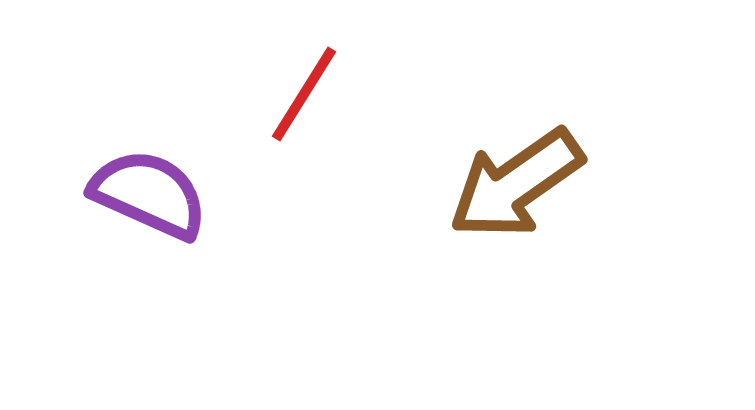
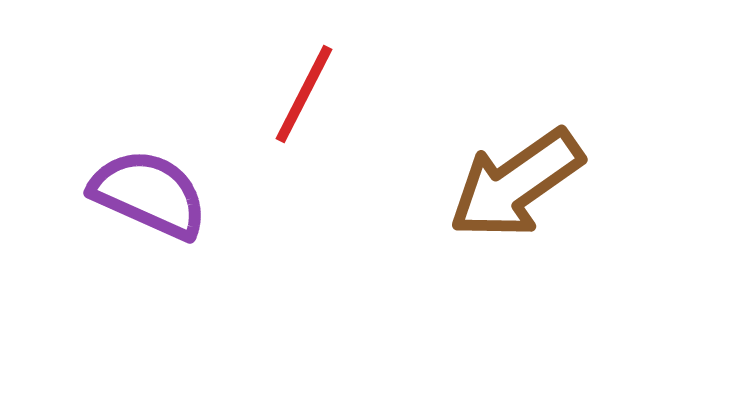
red line: rotated 5 degrees counterclockwise
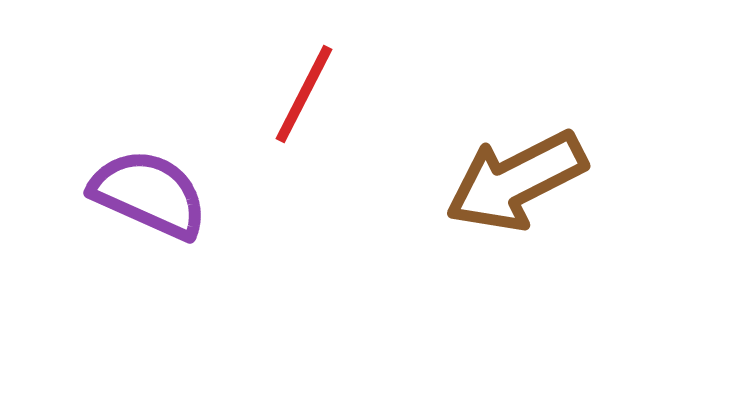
brown arrow: moved 3 px up; rotated 8 degrees clockwise
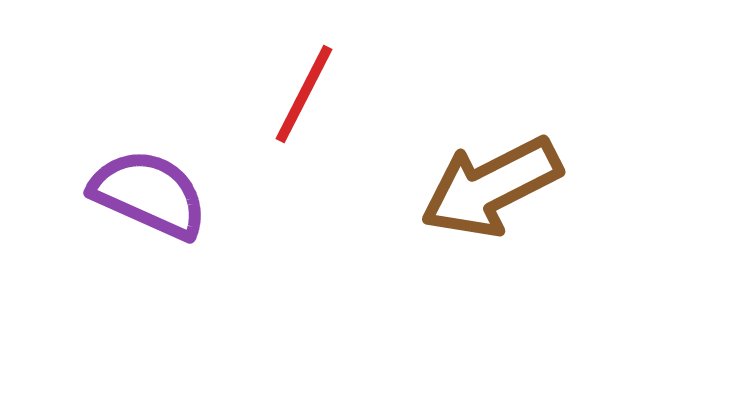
brown arrow: moved 25 px left, 6 px down
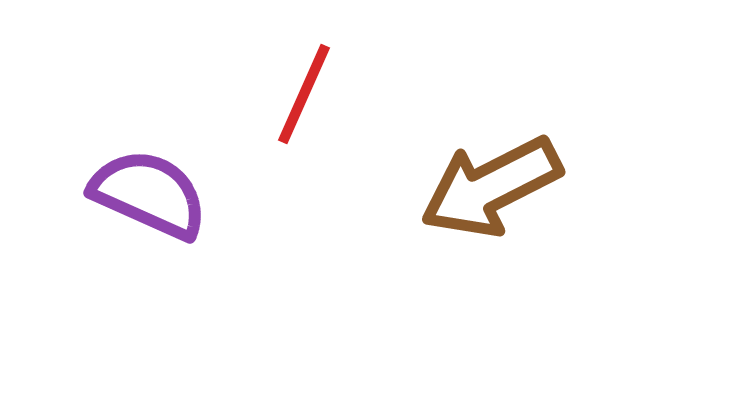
red line: rotated 3 degrees counterclockwise
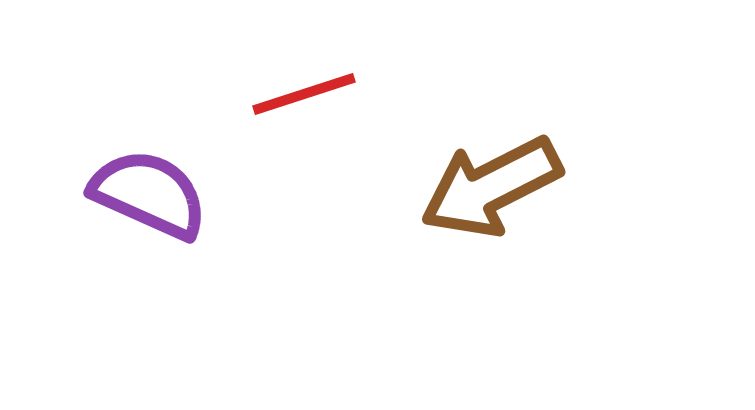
red line: rotated 48 degrees clockwise
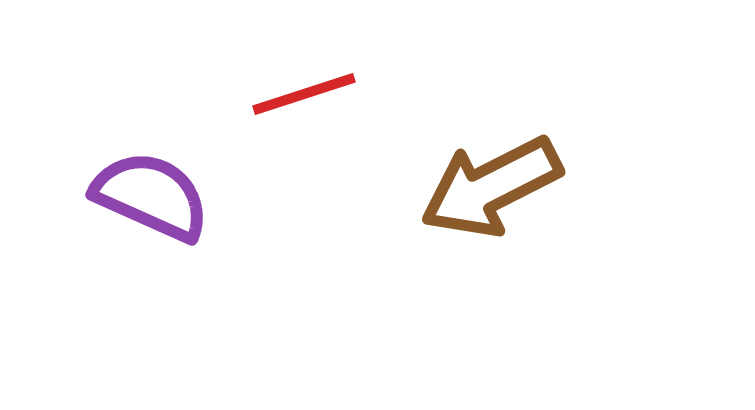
purple semicircle: moved 2 px right, 2 px down
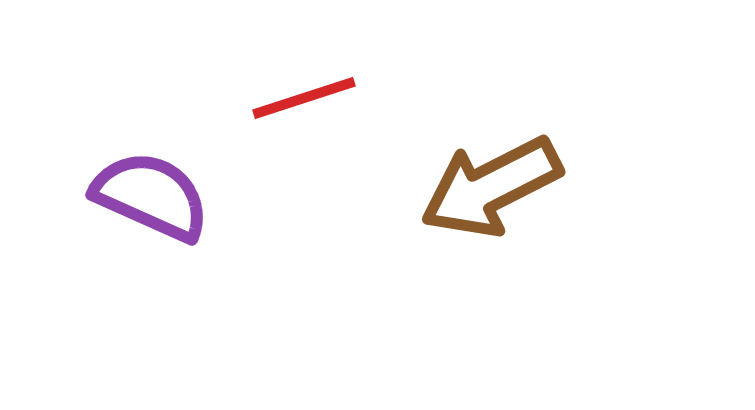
red line: moved 4 px down
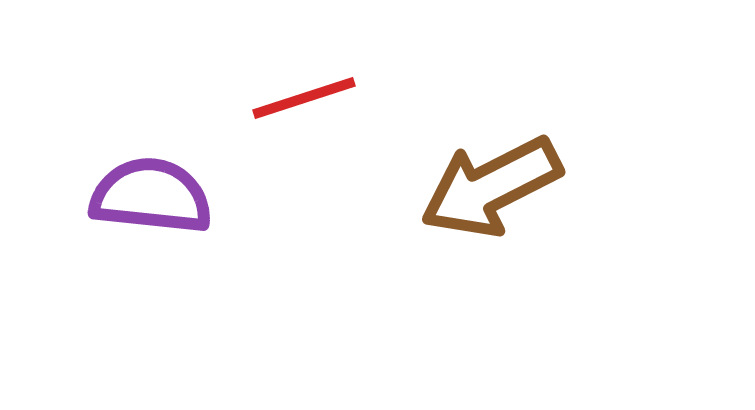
purple semicircle: rotated 18 degrees counterclockwise
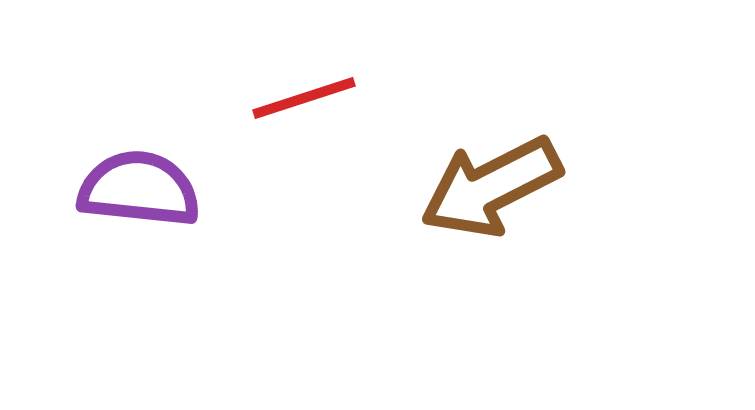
purple semicircle: moved 12 px left, 7 px up
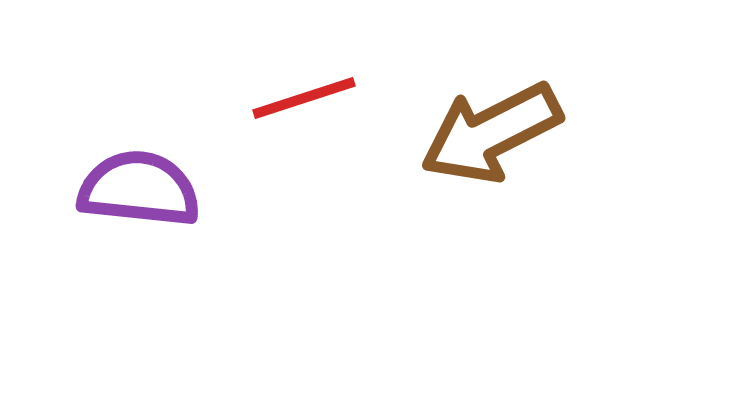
brown arrow: moved 54 px up
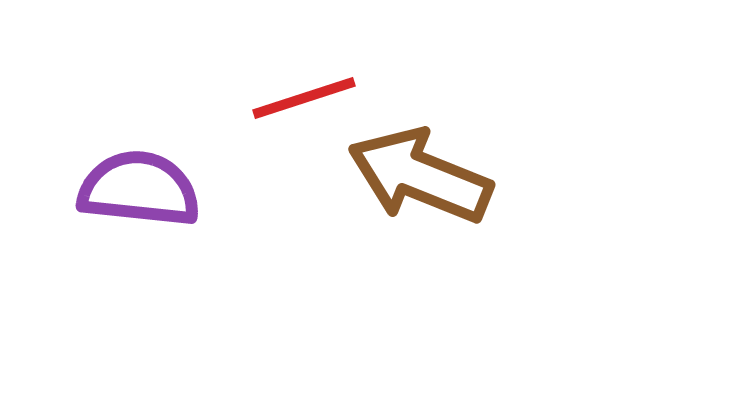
brown arrow: moved 71 px left, 43 px down; rotated 49 degrees clockwise
